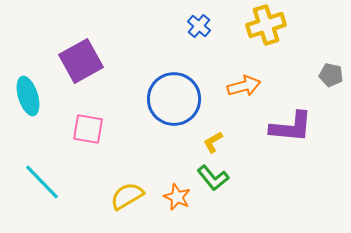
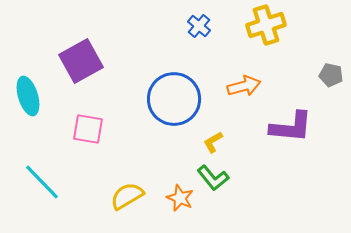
orange star: moved 3 px right, 1 px down
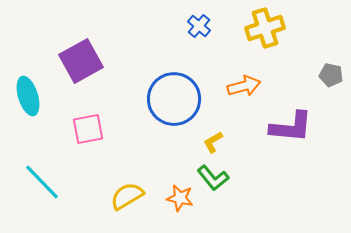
yellow cross: moved 1 px left, 3 px down
pink square: rotated 20 degrees counterclockwise
orange star: rotated 12 degrees counterclockwise
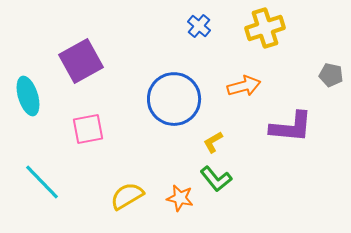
green L-shape: moved 3 px right, 1 px down
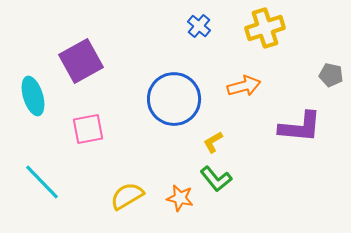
cyan ellipse: moved 5 px right
purple L-shape: moved 9 px right
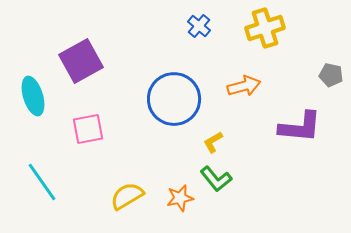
cyan line: rotated 9 degrees clockwise
orange star: rotated 24 degrees counterclockwise
